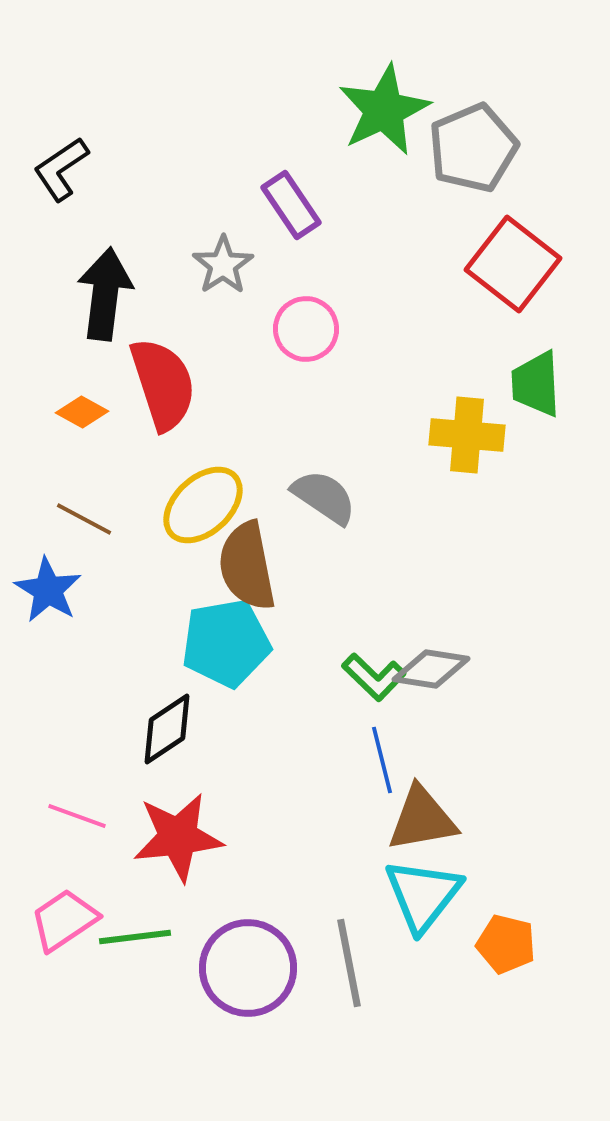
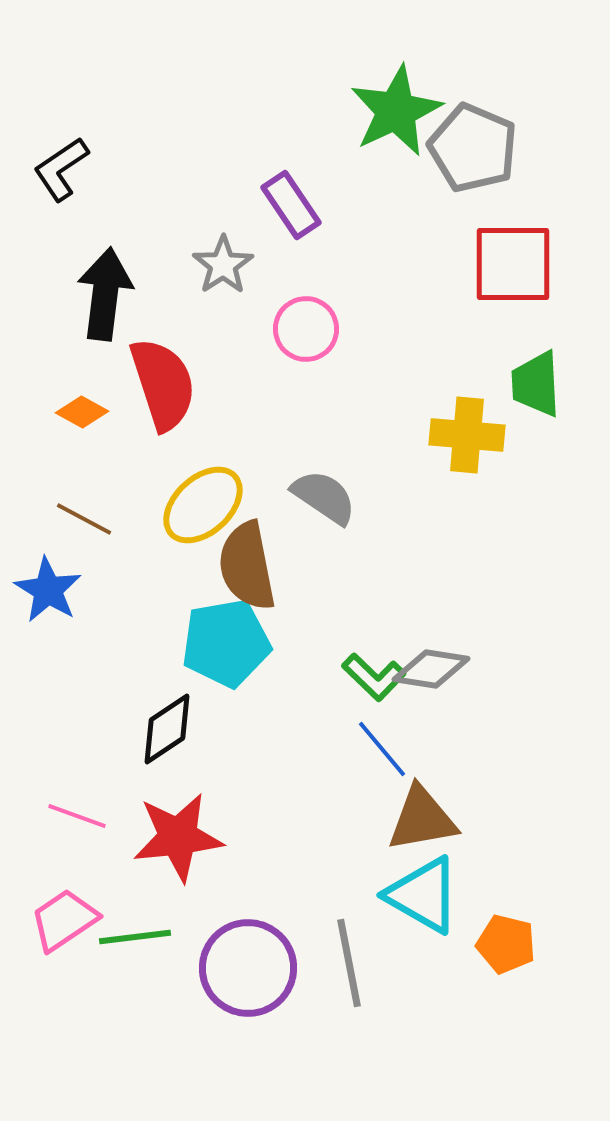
green star: moved 12 px right, 1 px down
gray pentagon: rotated 26 degrees counterclockwise
red square: rotated 38 degrees counterclockwise
blue line: moved 11 px up; rotated 26 degrees counterclockwise
cyan triangle: rotated 38 degrees counterclockwise
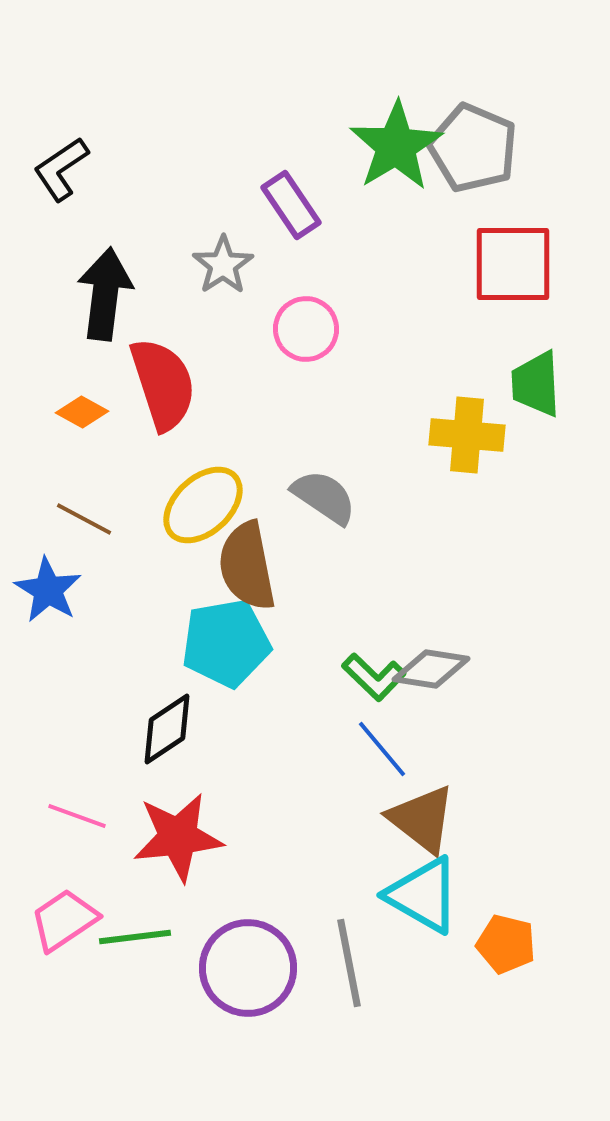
green star: moved 35 px down; rotated 6 degrees counterclockwise
brown triangle: rotated 48 degrees clockwise
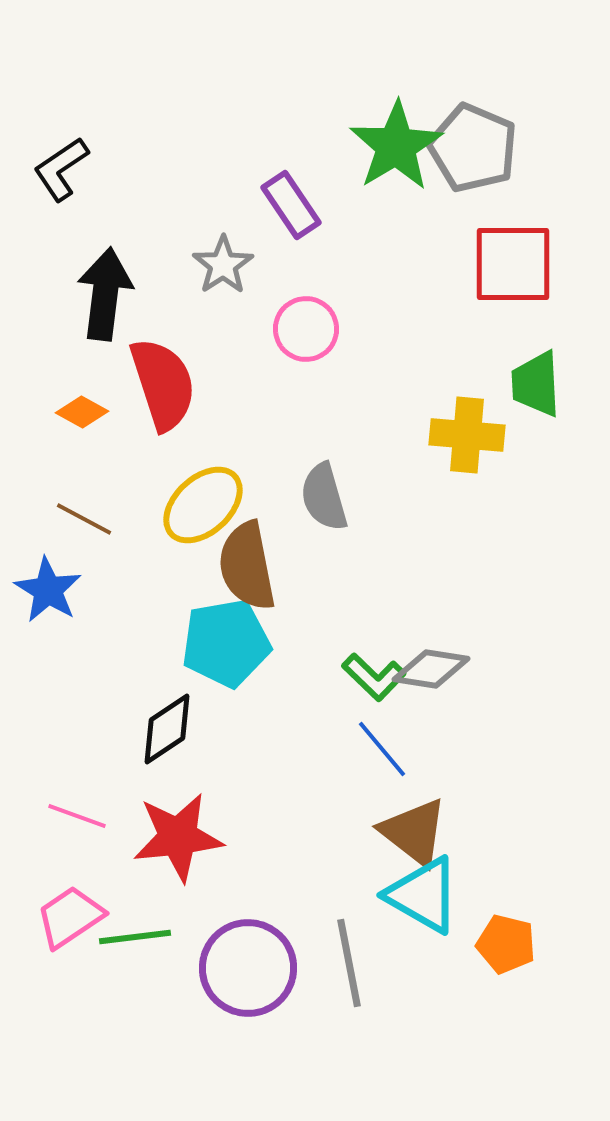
gray semicircle: rotated 140 degrees counterclockwise
brown triangle: moved 8 px left, 13 px down
pink trapezoid: moved 6 px right, 3 px up
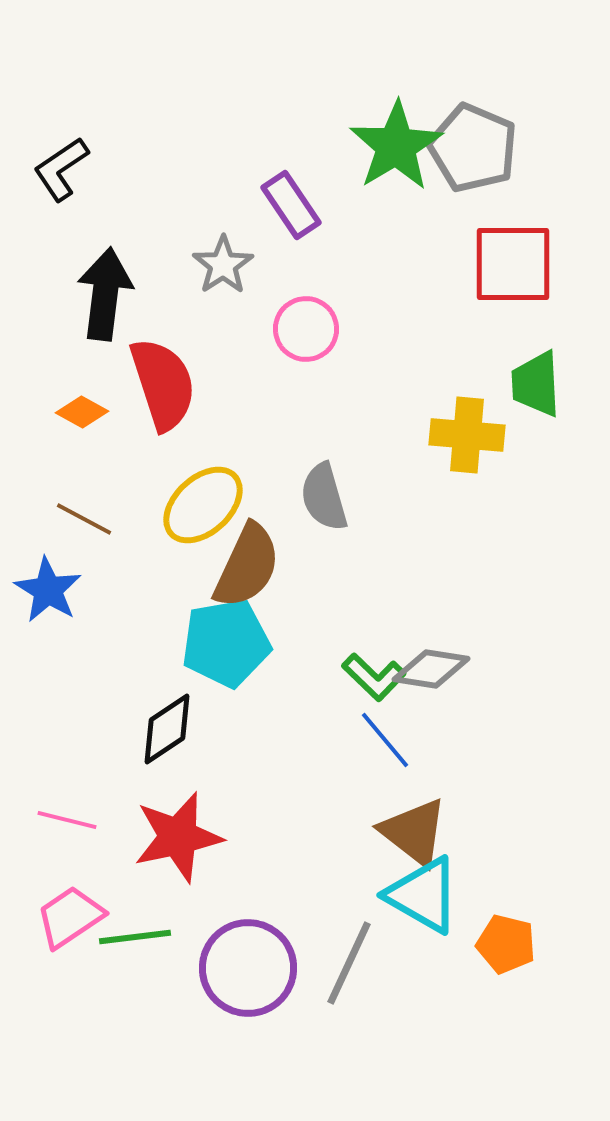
brown semicircle: rotated 144 degrees counterclockwise
blue line: moved 3 px right, 9 px up
pink line: moved 10 px left, 4 px down; rotated 6 degrees counterclockwise
red star: rotated 6 degrees counterclockwise
gray line: rotated 36 degrees clockwise
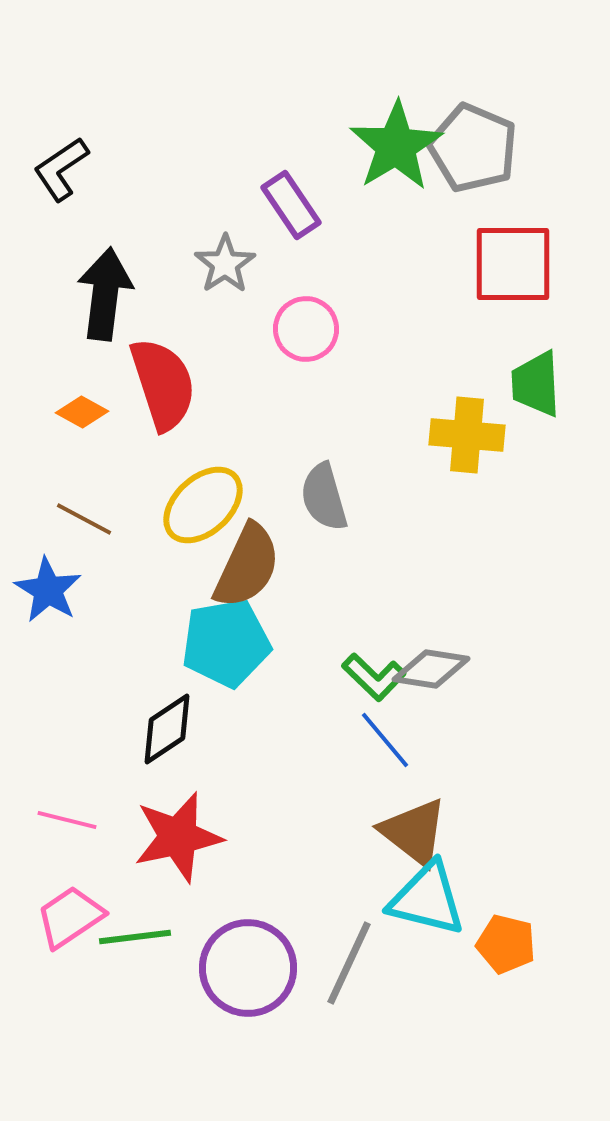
gray star: moved 2 px right, 1 px up
cyan triangle: moved 4 px right, 4 px down; rotated 16 degrees counterclockwise
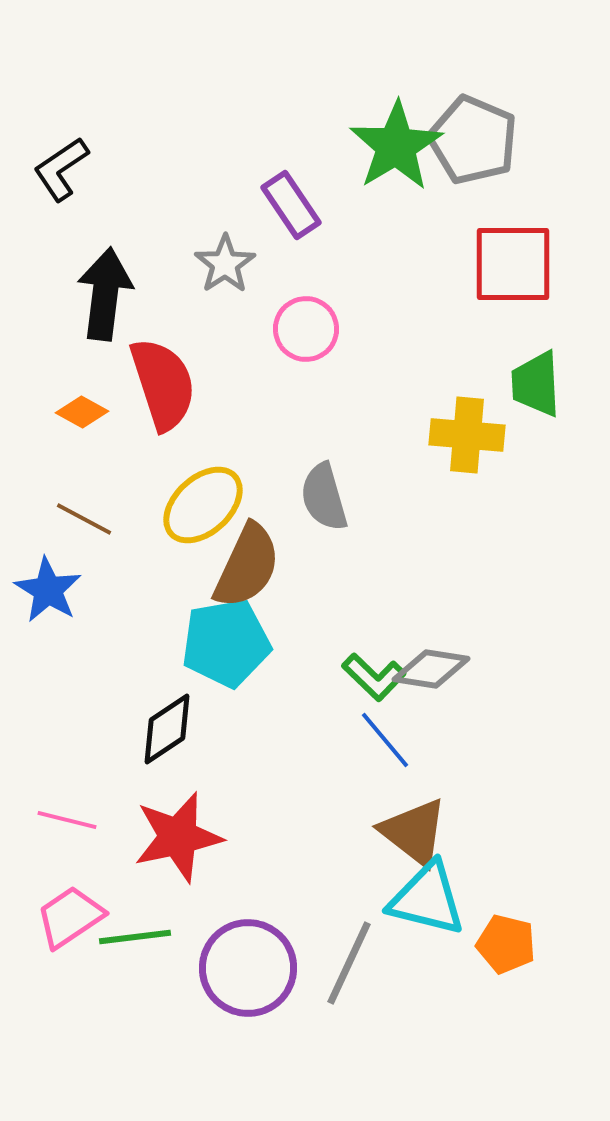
gray pentagon: moved 8 px up
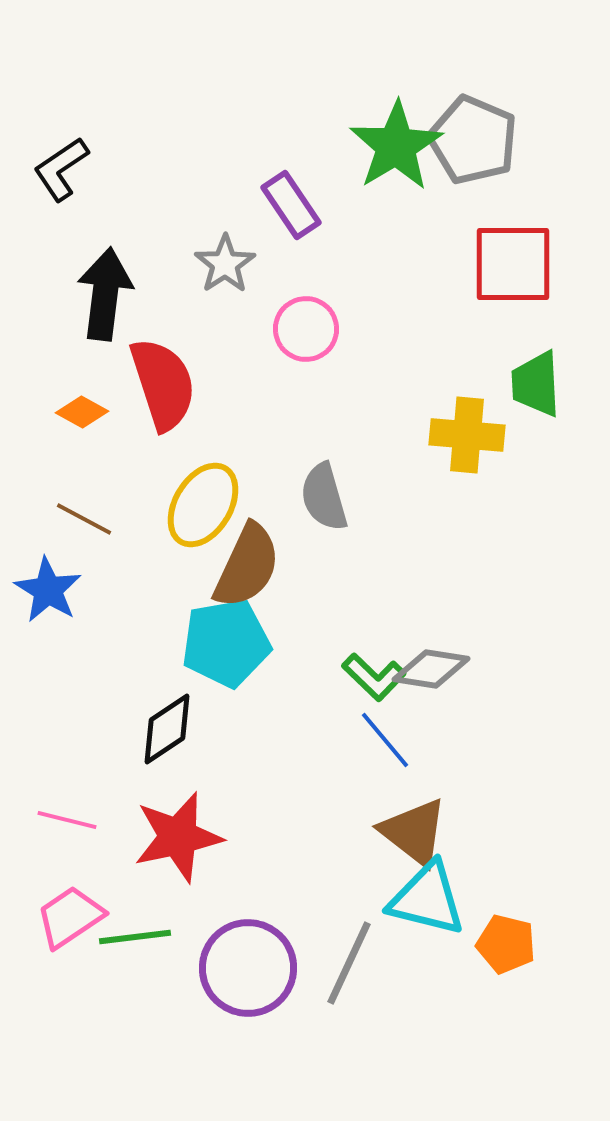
yellow ellipse: rotated 16 degrees counterclockwise
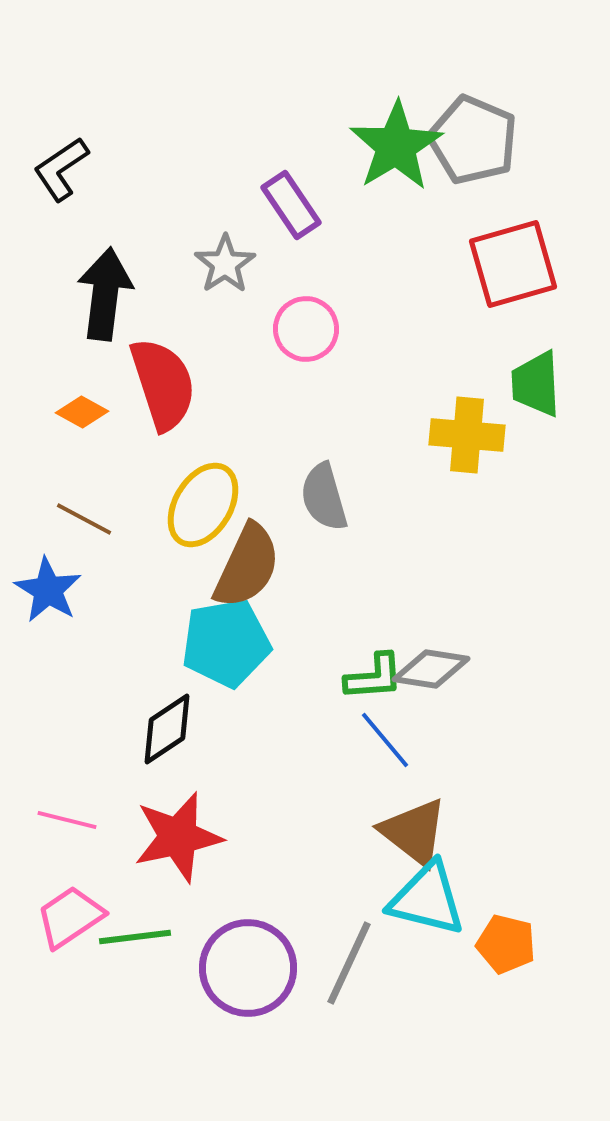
red square: rotated 16 degrees counterclockwise
green L-shape: rotated 48 degrees counterclockwise
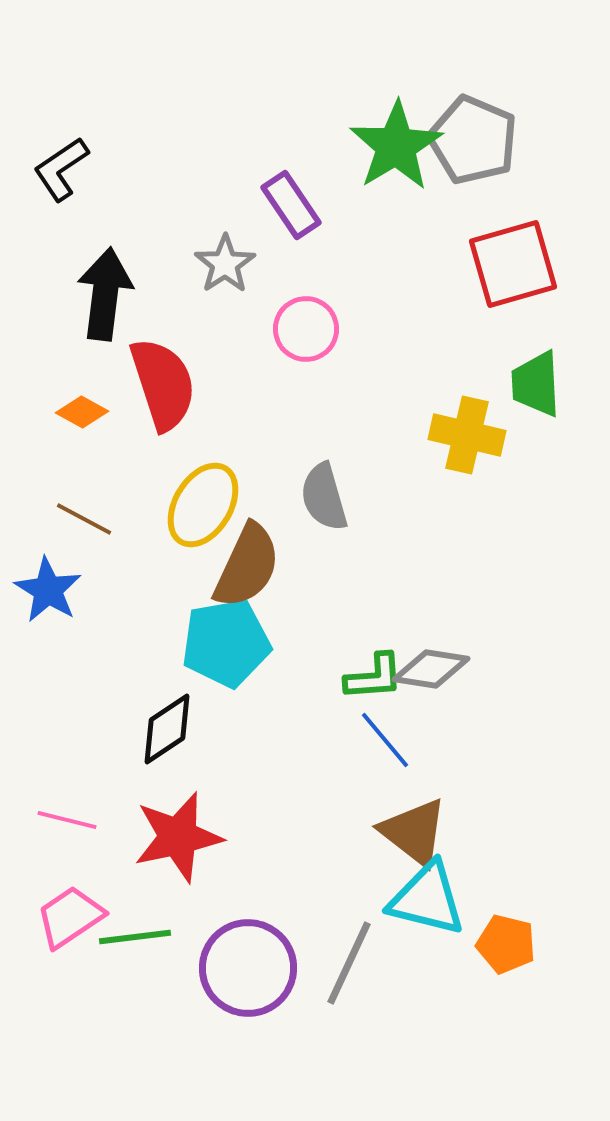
yellow cross: rotated 8 degrees clockwise
